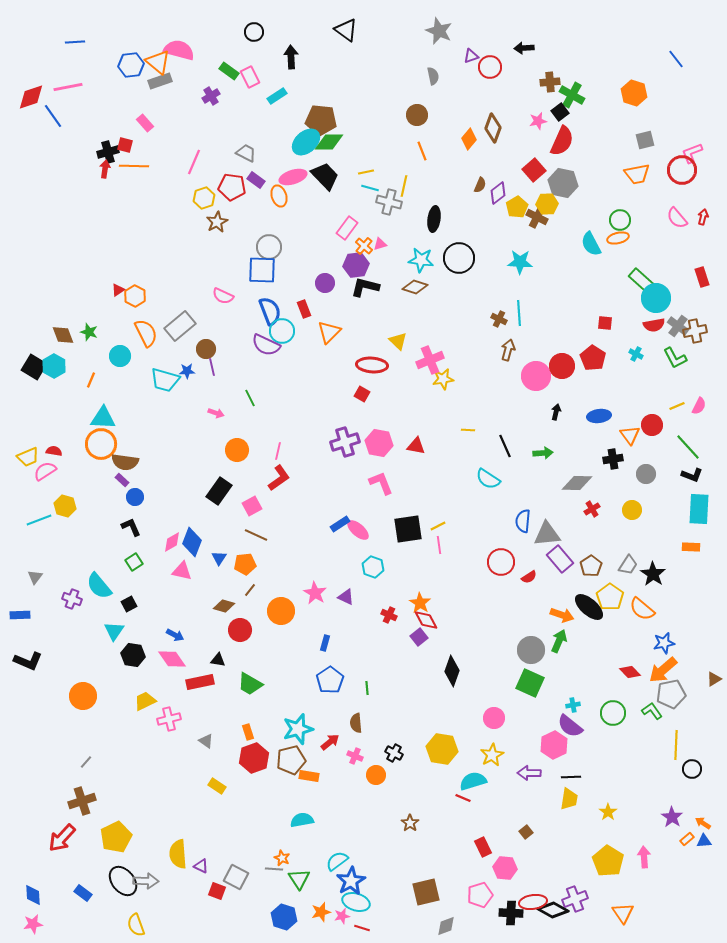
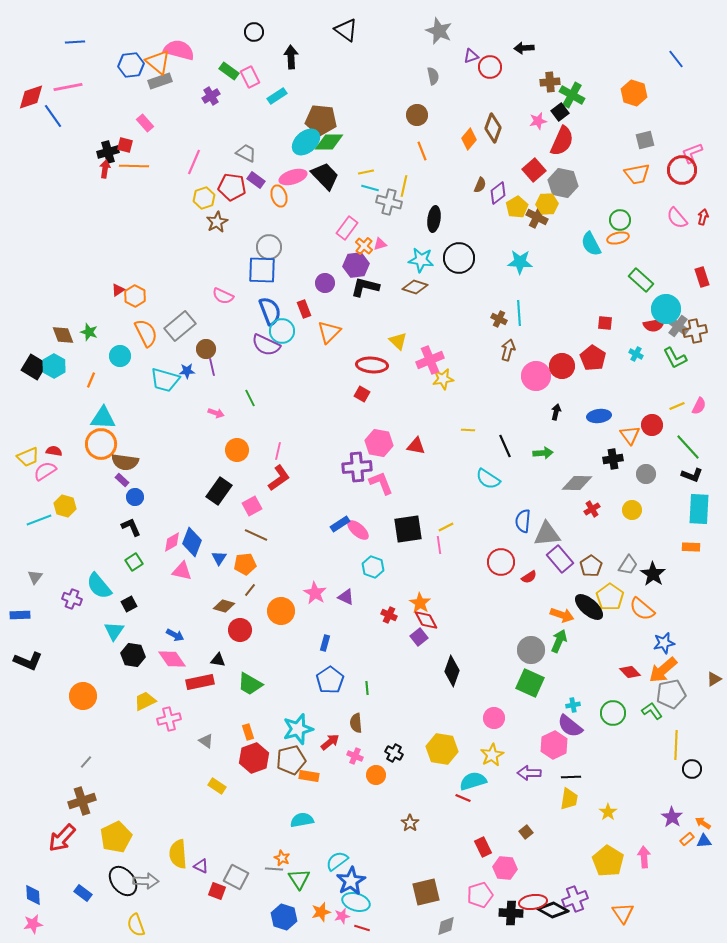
cyan circle at (656, 298): moved 10 px right, 11 px down
purple cross at (345, 442): moved 12 px right, 25 px down; rotated 12 degrees clockwise
yellow line at (438, 526): moved 8 px right, 1 px down
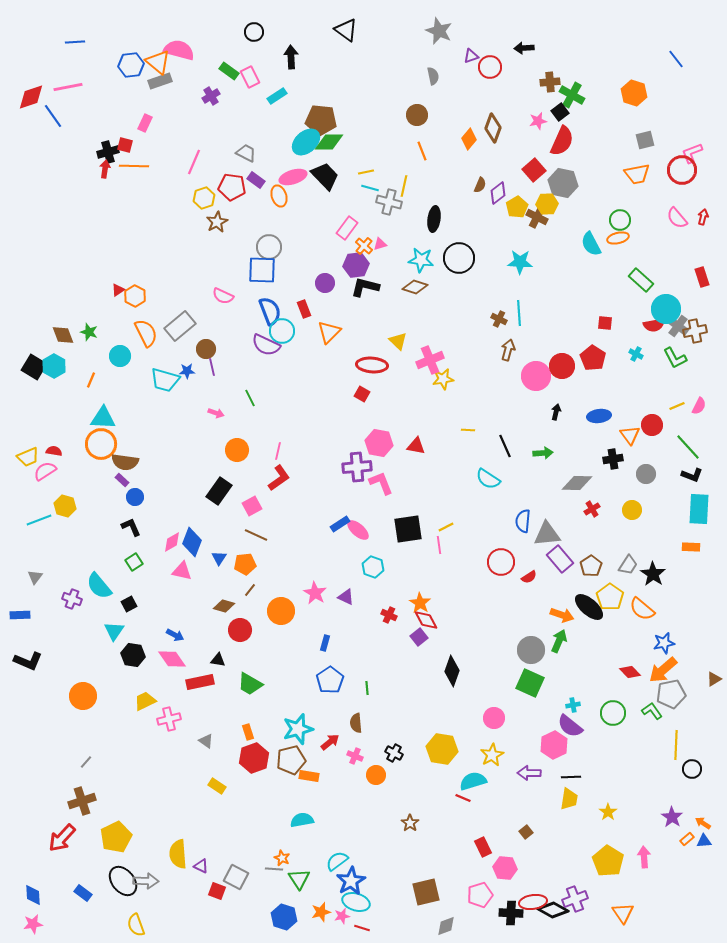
pink rectangle at (145, 123): rotated 66 degrees clockwise
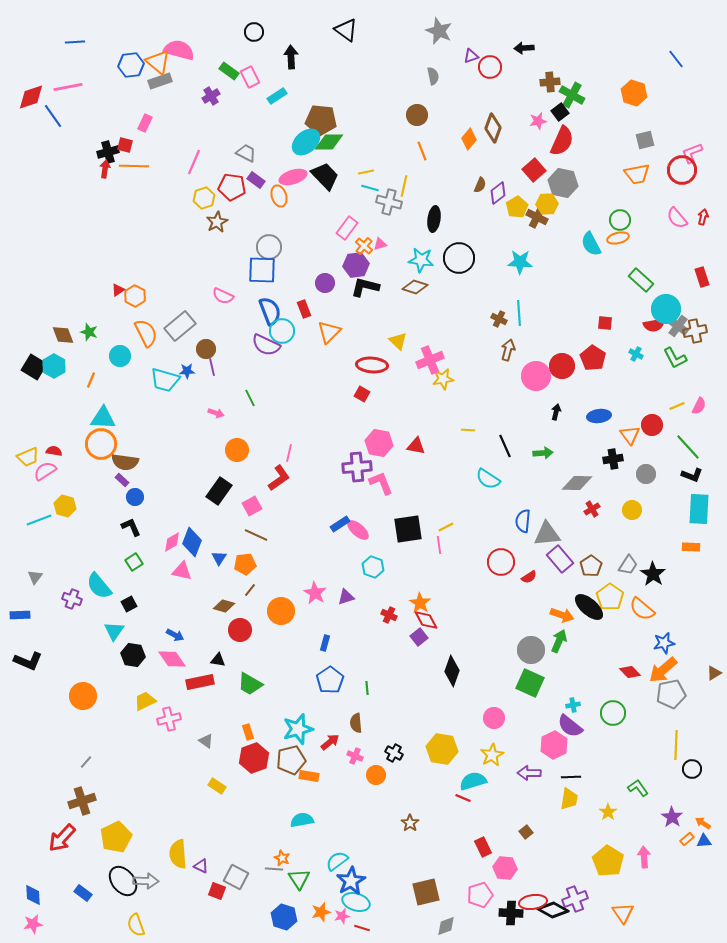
pink line at (278, 451): moved 11 px right, 2 px down
purple triangle at (346, 597): rotated 42 degrees counterclockwise
brown triangle at (714, 679): moved 6 px up
green L-shape at (652, 711): moved 14 px left, 77 px down
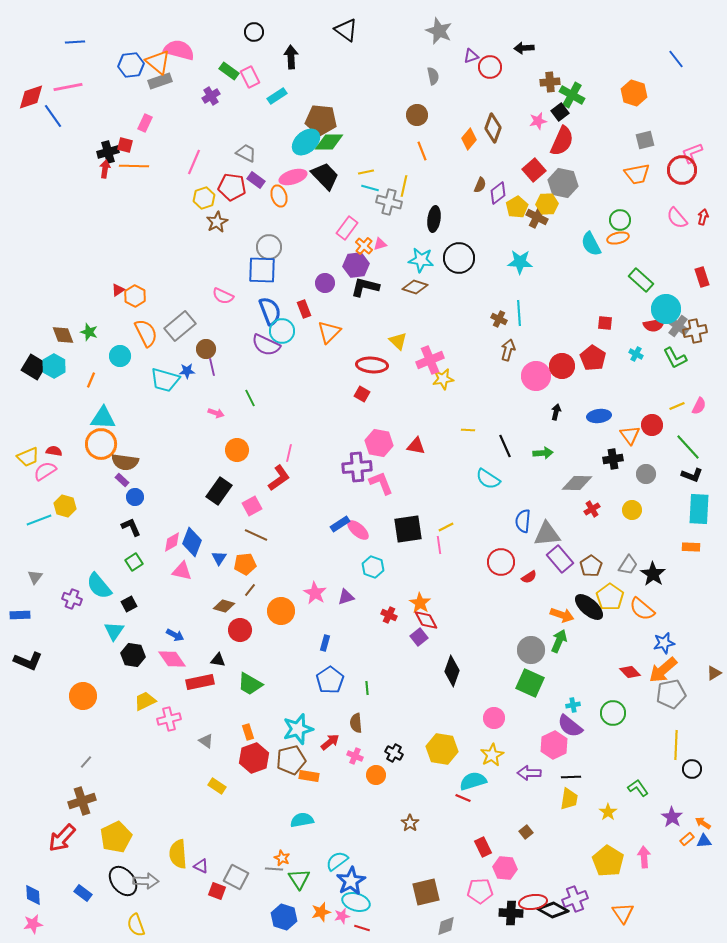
pink pentagon at (480, 895): moved 4 px up; rotated 15 degrees clockwise
